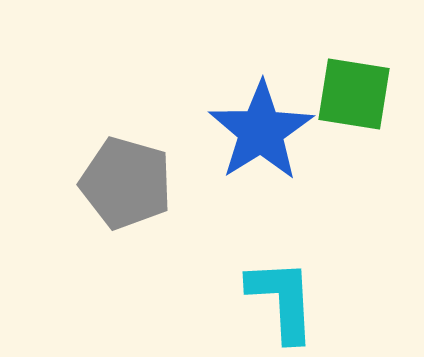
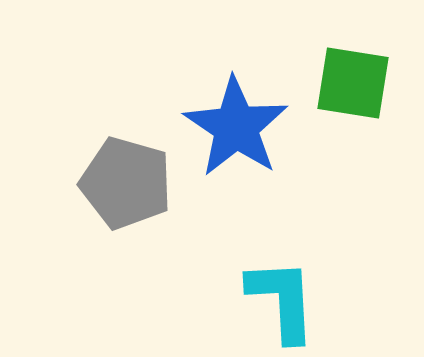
green square: moved 1 px left, 11 px up
blue star: moved 25 px left, 4 px up; rotated 6 degrees counterclockwise
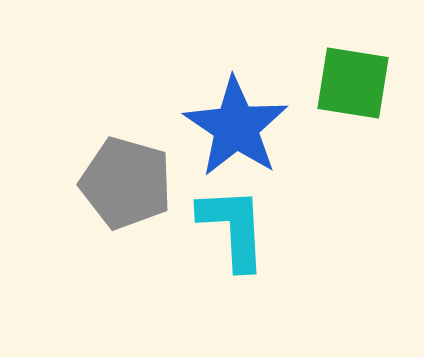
cyan L-shape: moved 49 px left, 72 px up
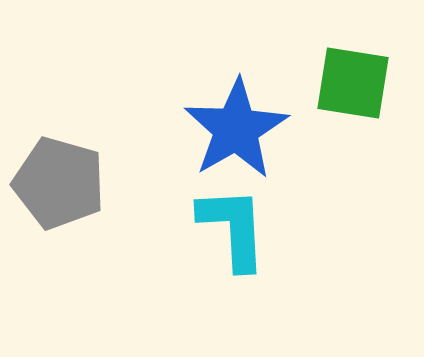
blue star: moved 2 px down; rotated 8 degrees clockwise
gray pentagon: moved 67 px left
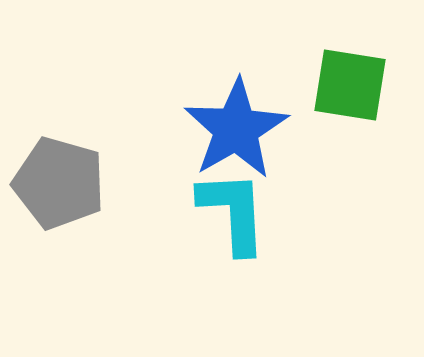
green square: moved 3 px left, 2 px down
cyan L-shape: moved 16 px up
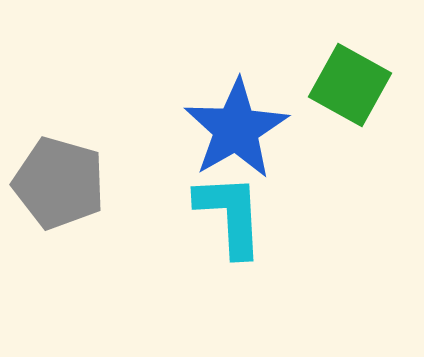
green square: rotated 20 degrees clockwise
cyan L-shape: moved 3 px left, 3 px down
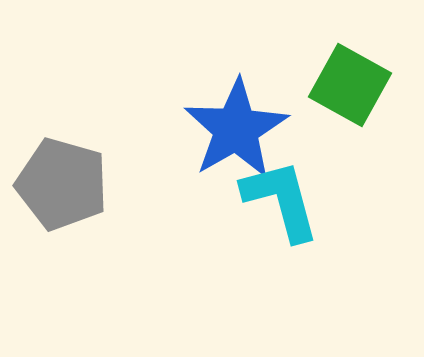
gray pentagon: moved 3 px right, 1 px down
cyan L-shape: moved 51 px right, 15 px up; rotated 12 degrees counterclockwise
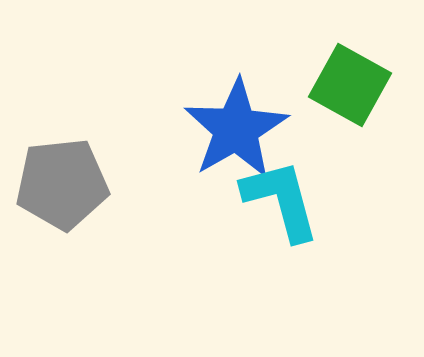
gray pentagon: rotated 22 degrees counterclockwise
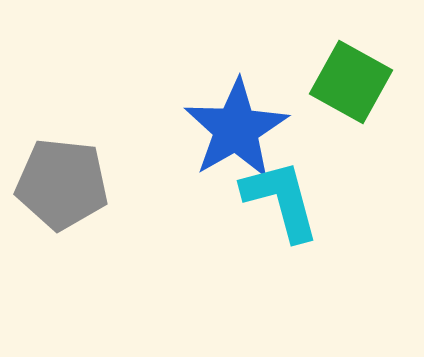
green square: moved 1 px right, 3 px up
gray pentagon: rotated 12 degrees clockwise
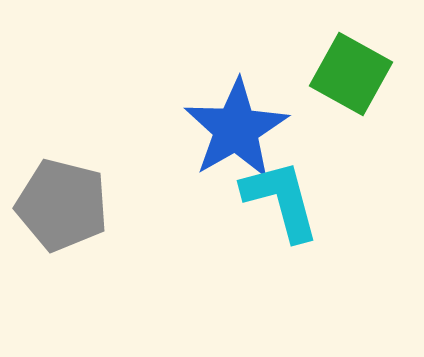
green square: moved 8 px up
gray pentagon: moved 21 px down; rotated 8 degrees clockwise
